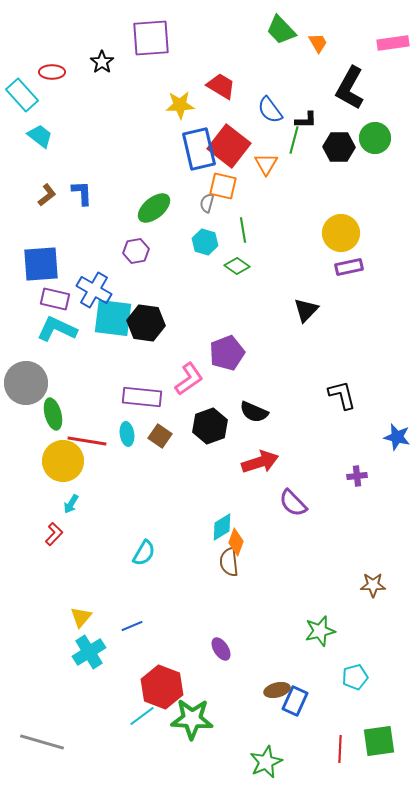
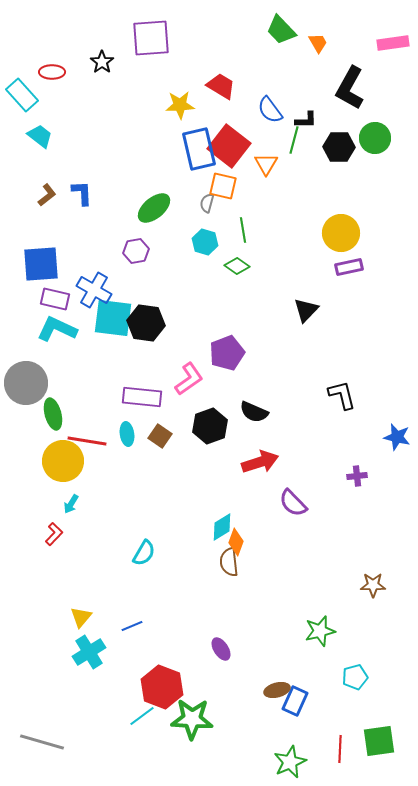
green star at (266, 762): moved 24 px right
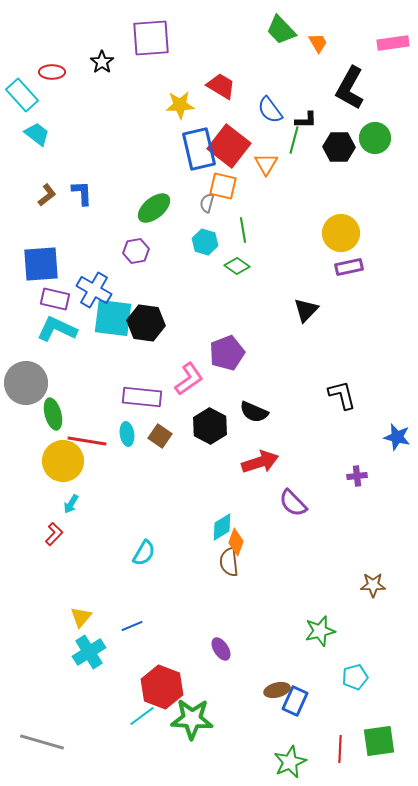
cyan trapezoid at (40, 136): moved 3 px left, 2 px up
black hexagon at (210, 426): rotated 12 degrees counterclockwise
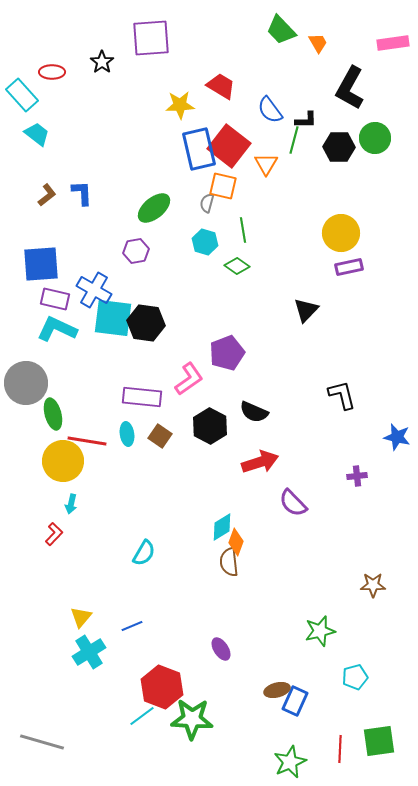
cyan arrow at (71, 504): rotated 18 degrees counterclockwise
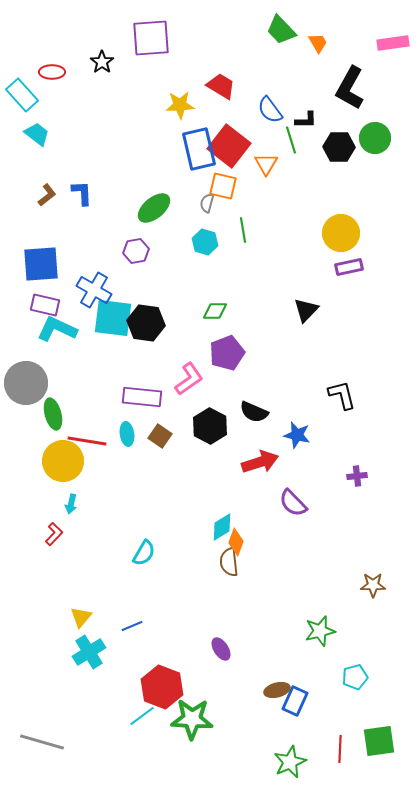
green line at (294, 140): moved 3 px left; rotated 32 degrees counterclockwise
green diamond at (237, 266): moved 22 px left, 45 px down; rotated 35 degrees counterclockwise
purple rectangle at (55, 299): moved 10 px left, 6 px down
blue star at (397, 437): moved 100 px left, 2 px up
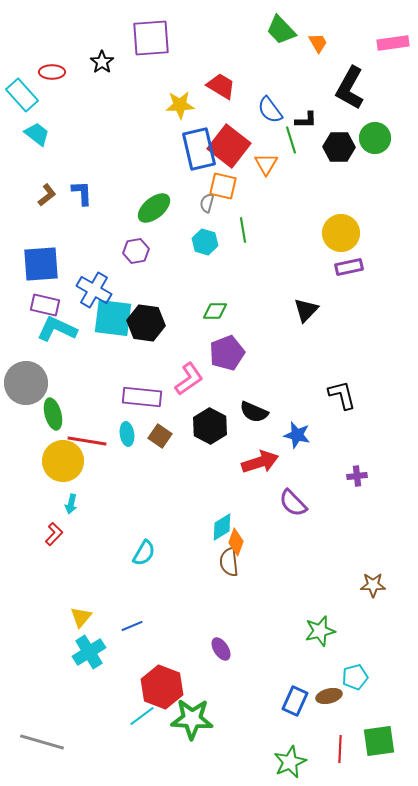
brown ellipse at (277, 690): moved 52 px right, 6 px down
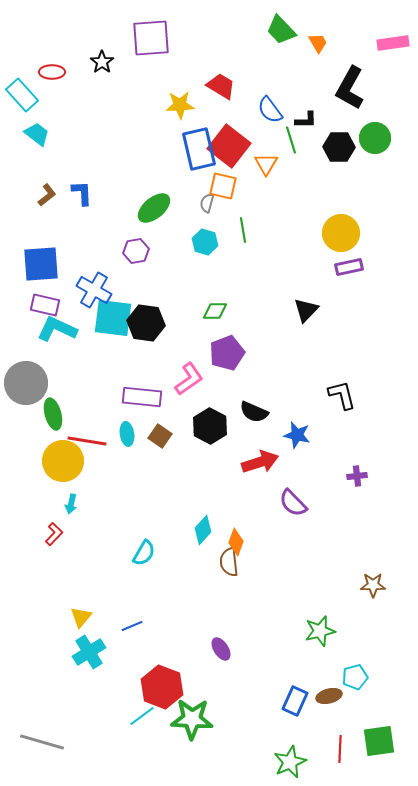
cyan diamond at (222, 527): moved 19 px left, 3 px down; rotated 16 degrees counterclockwise
